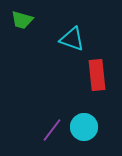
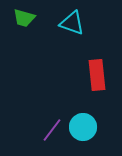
green trapezoid: moved 2 px right, 2 px up
cyan triangle: moved 16 px up
cyan circle: moved 1 px left
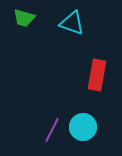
red rectangle: rotated 16 degrees clockwise
purple line: rotated 10 degrees counterclockwise
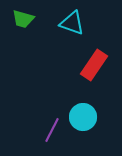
green trapezoid: moved 1 px left, 1 px down
red rectangle: moved 3 px left, 10 px up; rotated 24 degrees clockwise
cyan circle: moved 10 px up
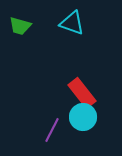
green trapezoid: moved 3 px left, 7 px down
red rectangle: moved 12 px left, 28 px down; rotated 72 degrees counterclockwise
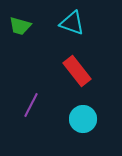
red rectangle: moved 5 px left, 22 px up
cyan circle: moved 2 px down
purple line: moved 21 px left, 25 px up
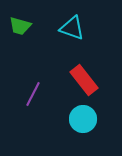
cyan triangle: moved 5 px down
red rectangle: moved 7 px right, 9 px down
purple line: moved 2 px right, 11 px up
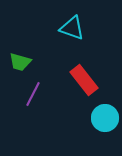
green trapezoid: moved 36 px down
cyan circle: moved 22 px right, 1 px up
